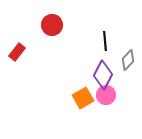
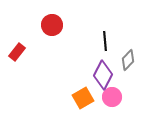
pink circle: moved 6 px right, 2 px down
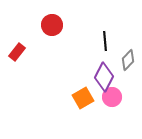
purple diamond: moved 1 px right, 2 px down
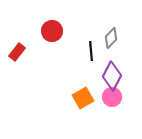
red circle: moved 6 px down
black line: moved 14 px left, 10 px down
gray diamond: moved 17 px left, 22 px up
purple diamond: moved 8 px right, 1 px up
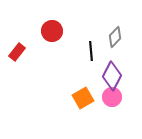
gray diamond: moved 4 px right, 1 px up
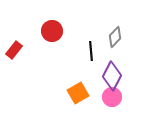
red rectangle: moved 3 px left, 2 px up
orange square: moved 5 px left, 5 px up
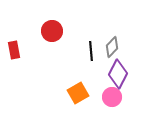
gray diamond: moved 3 px left, 10 px down
red rectangle: rotated 48 degrees counterclockwise
purple diamond: moved 6 px right, 2 px up
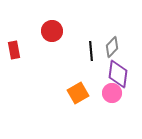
purple diamond: rotated 20 degrees counterclockwise
pink circle: moved 4 px up
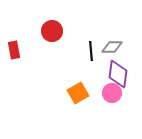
gray diamond: rotated 45 degrees clockwise
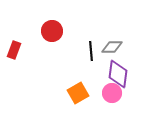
red rectangle: rotated 30 degrees clockwise
